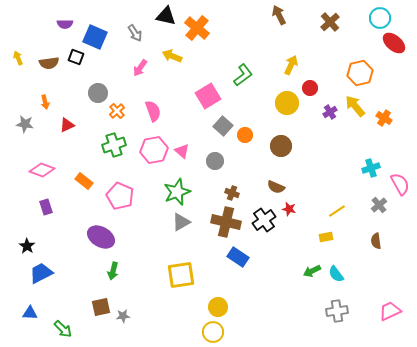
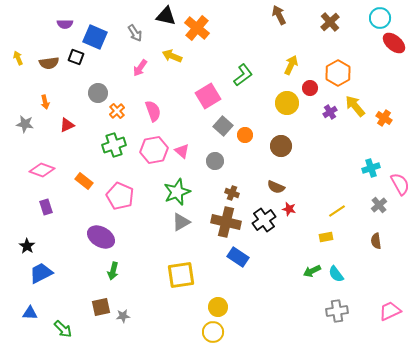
orange hexagon at (360, 73): moved 22 px left; rotated 15 degrees counterclockwise
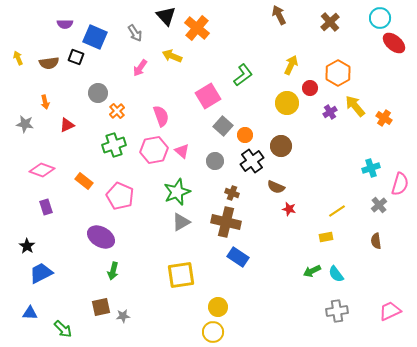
black triangle at (166, 16): rotated 35 degrees clockwise
pink semicircle at (153, 111): moved 8 px right, 5 px down
pink semicircle at (400, 184): rotated 45 degrees clockwise
black cross at (264, 220): moved 12 px left, 59 px up
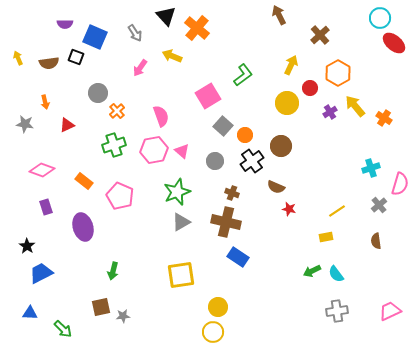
brown cross at (330, 22): moved 10 px left, 13 px down
purple ellipse at (101, 237): moved 18 px left, 10 px up; rotated 44 degrees clockwise
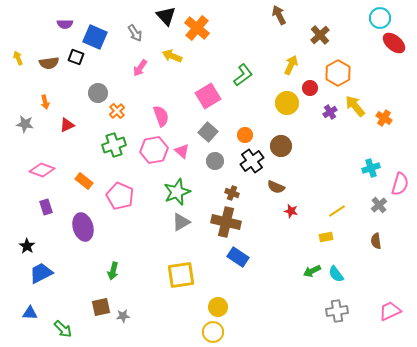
gray square at (223, 126): moved 15 px left, 6 px down
red star at (289, 209): moved 2 px right, 2 px down
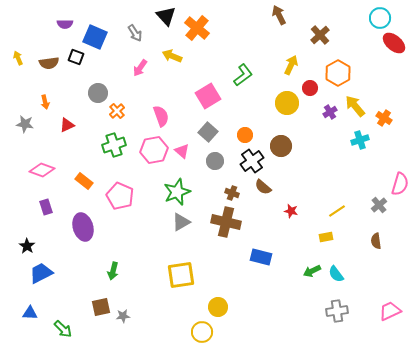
cyan cross at (371, 168): moved 11 px left, 28 px up
brown semicircle at (276, 187): moved 13 px left; rotated 18 degrees clockwise
blue rectangle at (238, 257): moved 23 px right; rotated 20 degrees counterclockwise
yellow circle at (213, 332): moved 11 px left
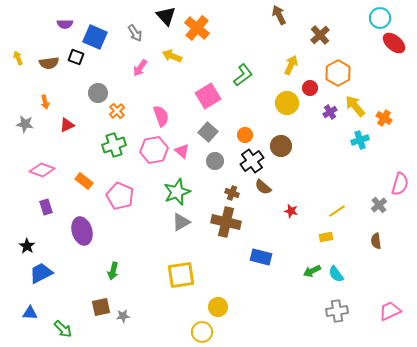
purple ellipse at (83, 227): moved 1 px left, 4 px down
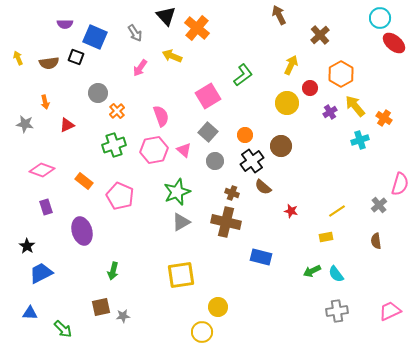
orange hexagon at (338, 73): moved 3 px right, 1 px down
pink triangle at (182, 151): moved 2 px right, 1 px up
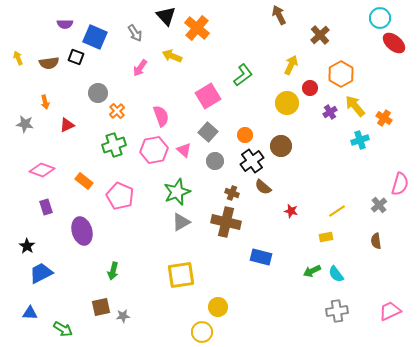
green arrow at (63, 329): rotated 12 degrees counterclockwise
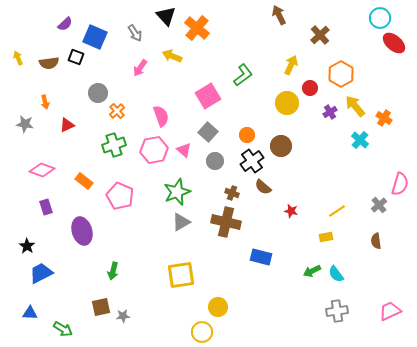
purple semicircle at (65, 24): rotated 42 degrees counterclockwise
orange circle at (245, 135): moved 2 px right
cyan cross at (360, 140): rotated 30 degrees counterclockwise
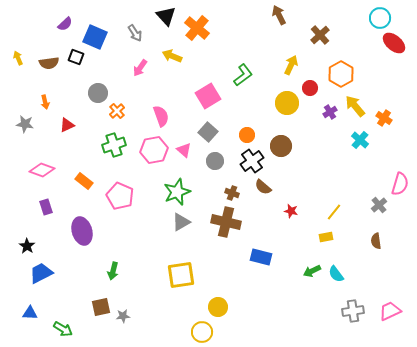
yellow line at (337, 211): moved 3 px left, 1 px down; rotated 18 degrees counterclockwise
gray cross at (337, 311): moved 16 px right
